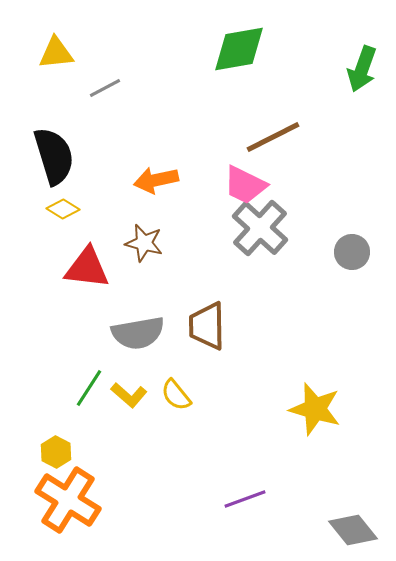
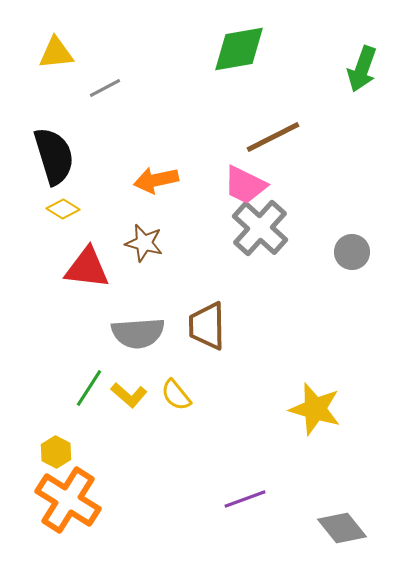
gray semicircle: rotated 6 degrees clockwise
gray diamond: moved 11 px left, 2 px up
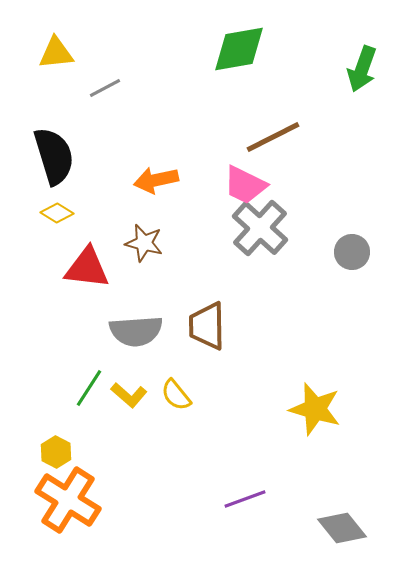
yellow diamond: moved 6 px left, 4 px down
gray semicircle: moved 2 px left, 2 px up
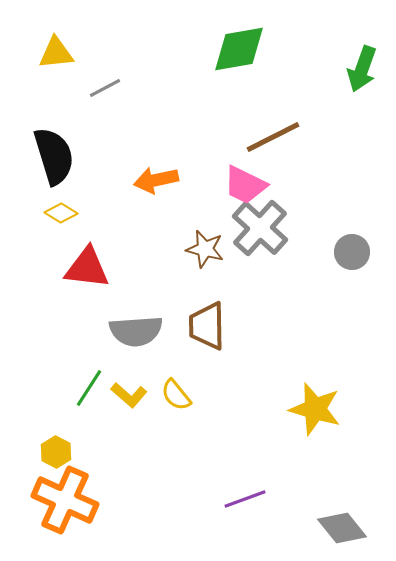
yellow diamond: moved 4 px right
brown star: moved 61 px right, 6 px down
orange cross: moved 3 px left; rotated 8 degrees counterclockwise
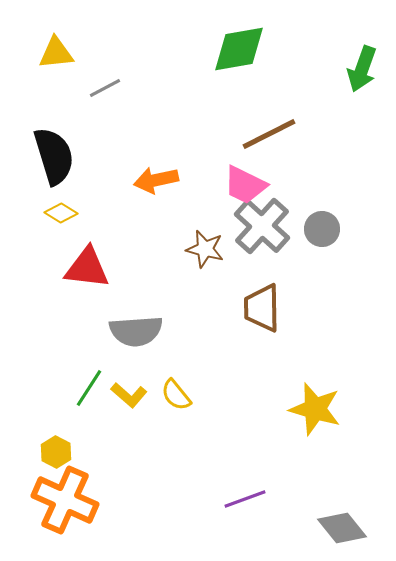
brown line: moved 4 px left, 3 px up
gray cross: moved 2 px right, 2 px up
gray circle: moved 30 px left, 23 px up
brown trapezoid: moved 55 px right, 18 px up
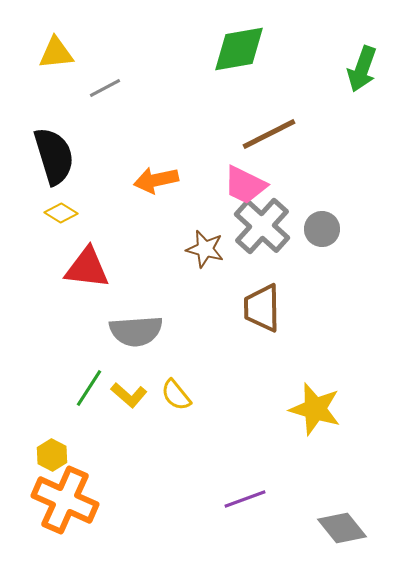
yellow hexagon: moved 4 px left, 3 px down
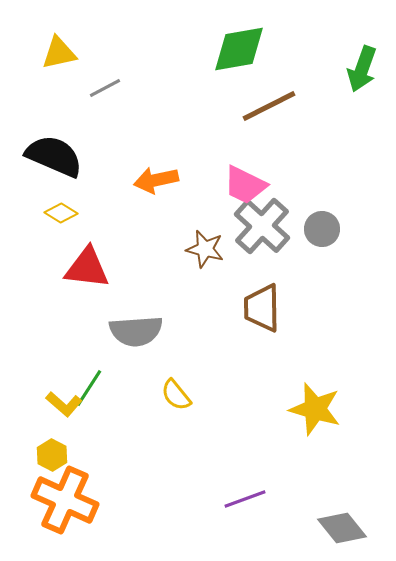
yellow triangle: moved 3 px right; rotated 6 degrees counterclockwise
brown line: moved 28 px up
black semicircle: rotated 50 degrees counterclockwise
yellow L-shape: moved 65 px left, 9 px down
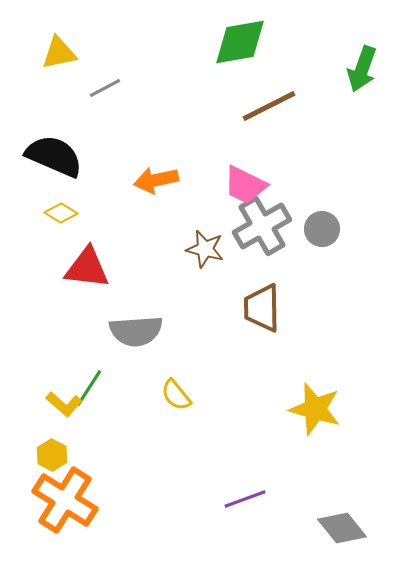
green diamond: moved 1 px right, 7 px up
gray cross: rotated 18 degrees clockwise
orange cross: rotated 8 degrees clockwise
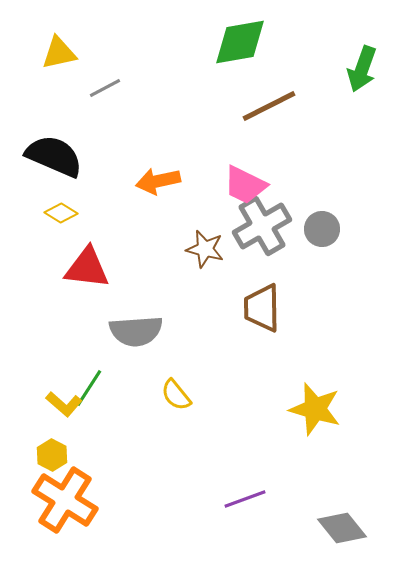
orange arrow: moved 2 px right, 1 px down
